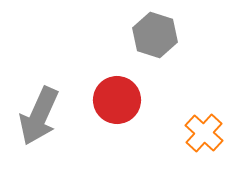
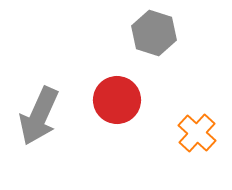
gray hexagon: moved 1 px left, 2 px up
orange cross: moved 7 px left
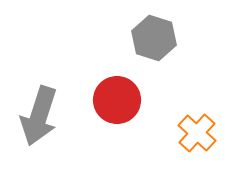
gray hexagon: moved 5 px down
gray arrow: rotated 6 degrees counterclockwise
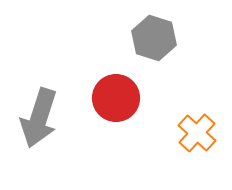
red circle: moved 1 px left, 2 px up
gray arrow: moved 2 px down
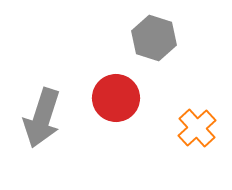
gray arrow: moved 3 px right
orange cross: moved 5 px up; rotated 6 degrees clockwise
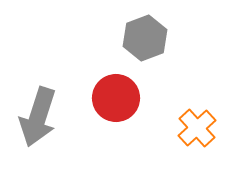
gray hexagon: moved 9 px left; rotated 21 degrees clockwise
gray arrow: moved 4 px left, 1 px up
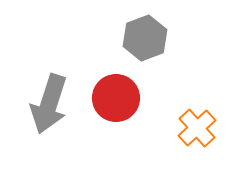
gray arrow: moved 11 px right, 13 px up
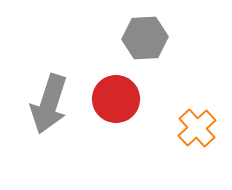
gray hexagon: rotated 18 degrees clockwise
red circle: moved 1 px down
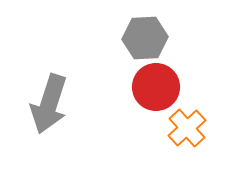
red circle: moved 40 px right, 12 px up
orange cross: moved 10 px left
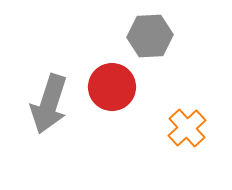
gray hexagon: moved 5 px right, 2 px up
red circle: moved 44 px left
